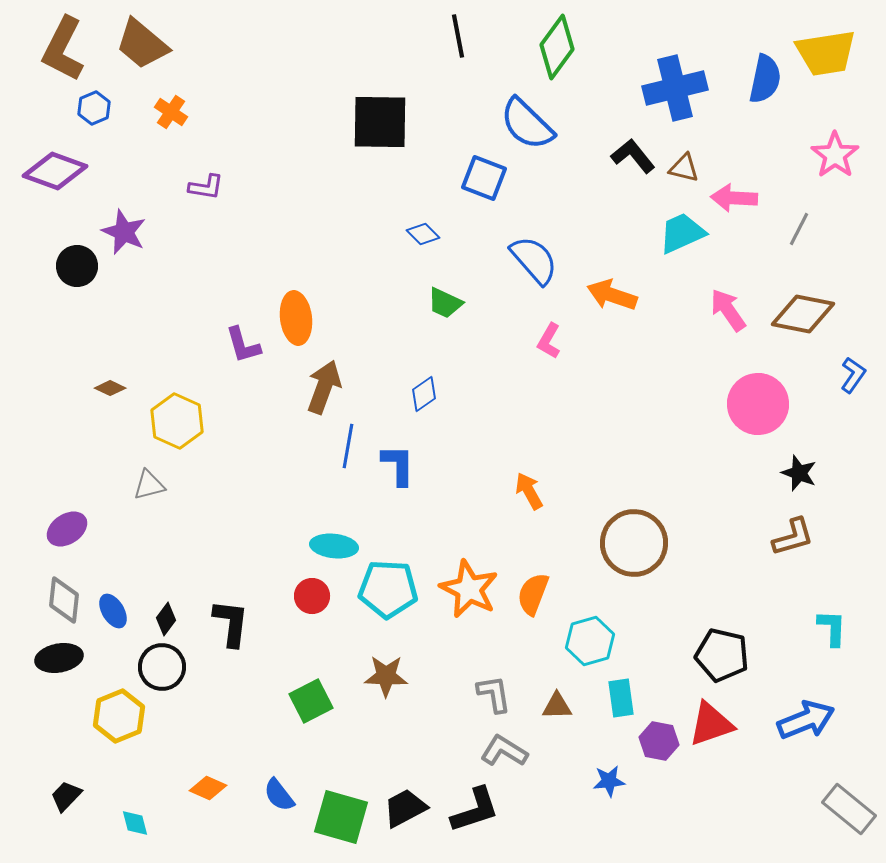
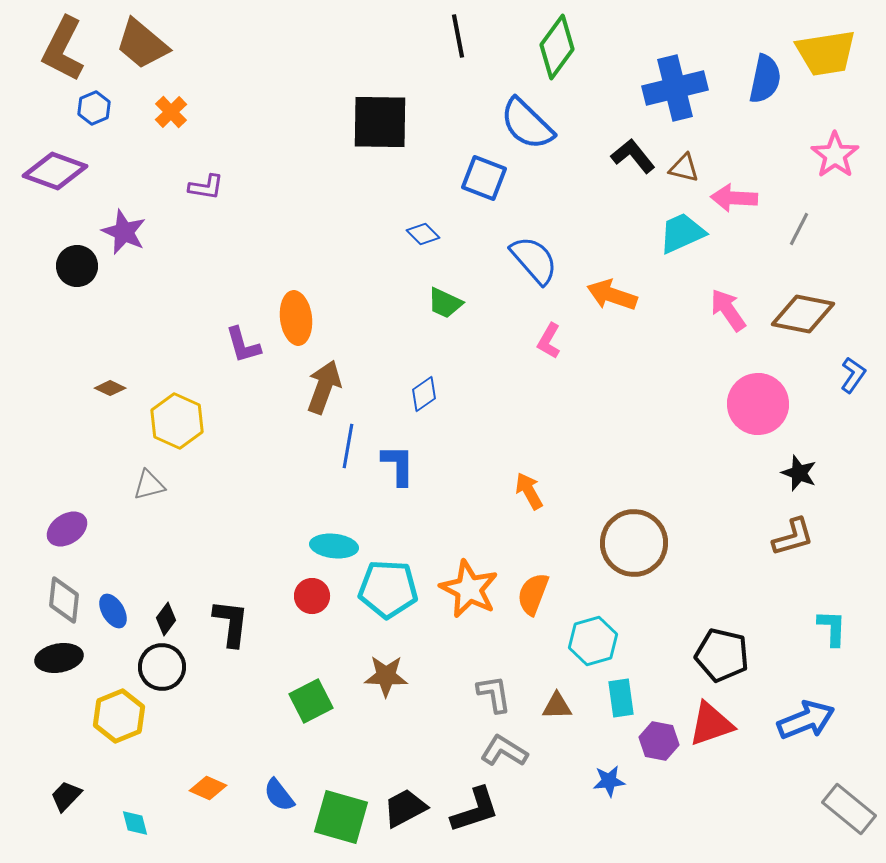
orange cross at (171, 112): rotated 12 degrees clockwise
cyan hexagon at (590, 641): moved 3 px right
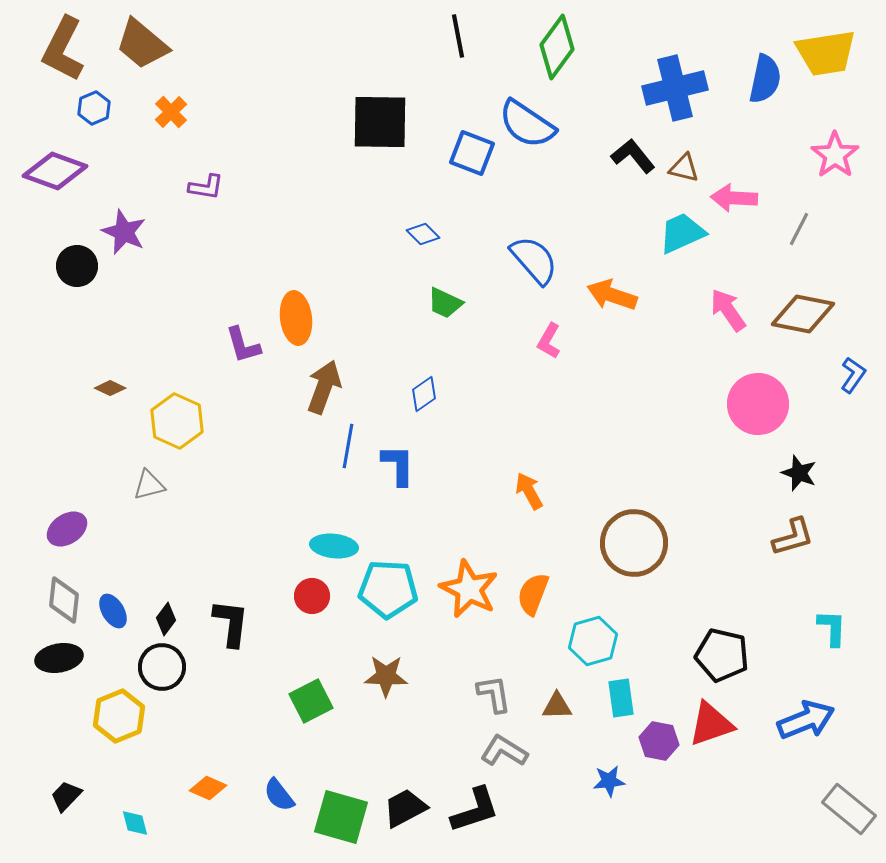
blue semicircle at (527, 124): rotated 10 degrees counterclockwise
blue square at (484, 178): moved 12 px left, 25 px up
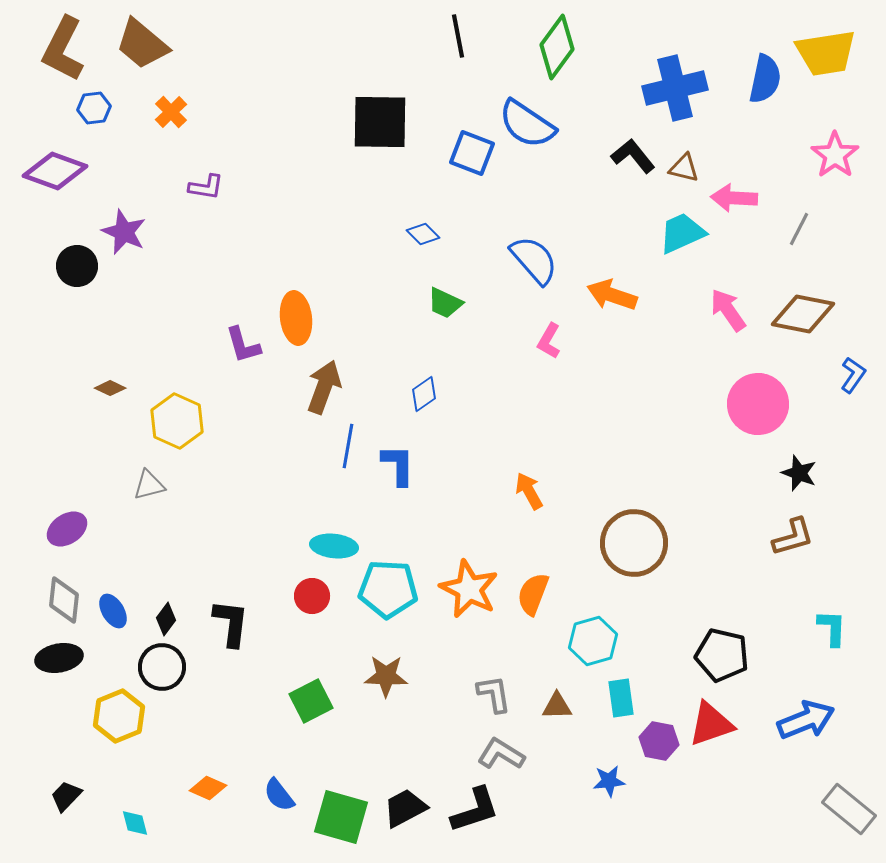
blue hexagon at (94, 108): rotated 16 degrees clockwise
gray L-shape at (504, 751): moved 3 px left, 3 px down
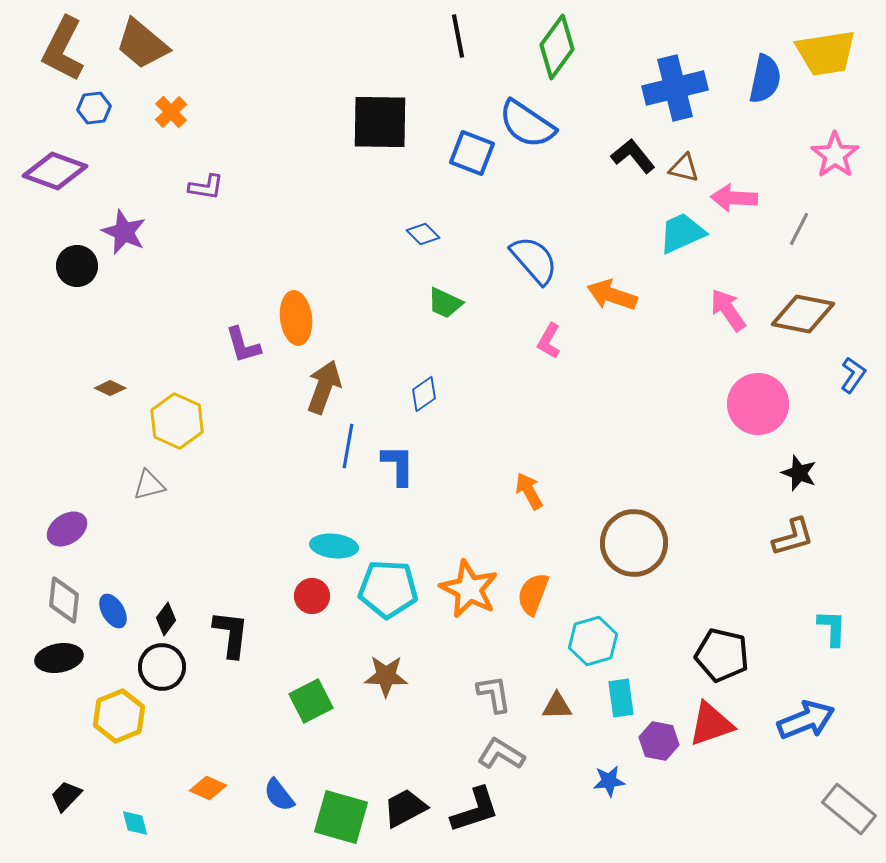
black L-shape at (231, 623): moved 11 px down
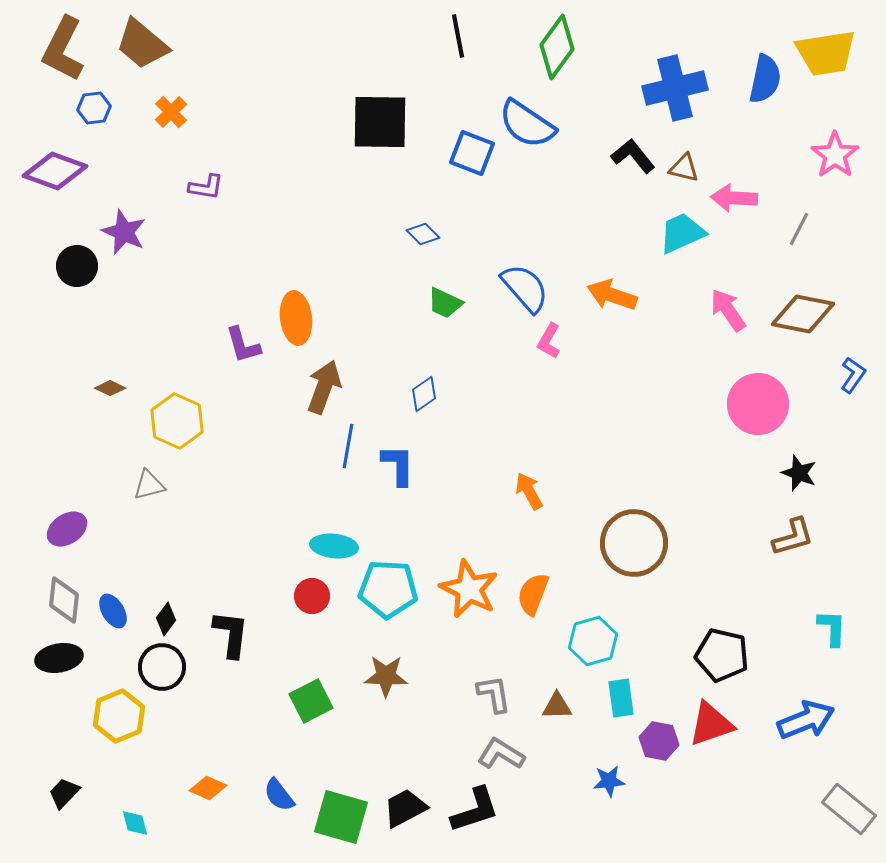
blue semicircle at (534, 260): moved 9 px left, 28 px down
black trapezoid at (66, 796): moved 2 px left, 3 px up
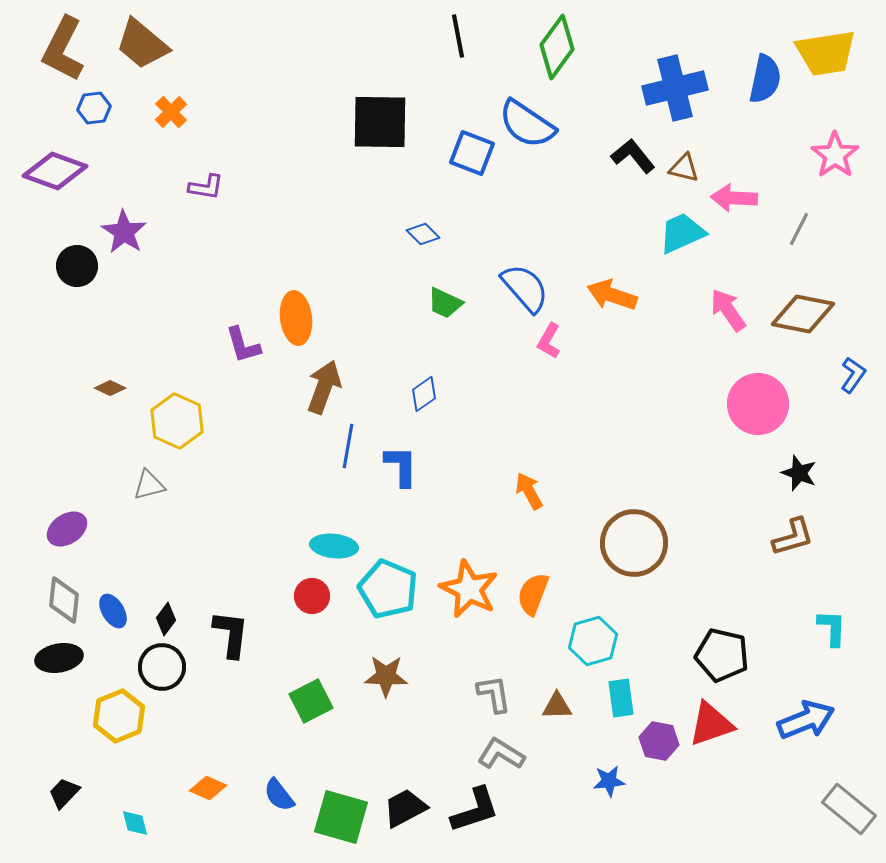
purple star at (124, 232): rotated 9 degrees clockwise
blue L-shape at (398, 465): moved 3 px right, 1 px down
cyan pentagon at (388, 589): rotated 20 degrees clockwise
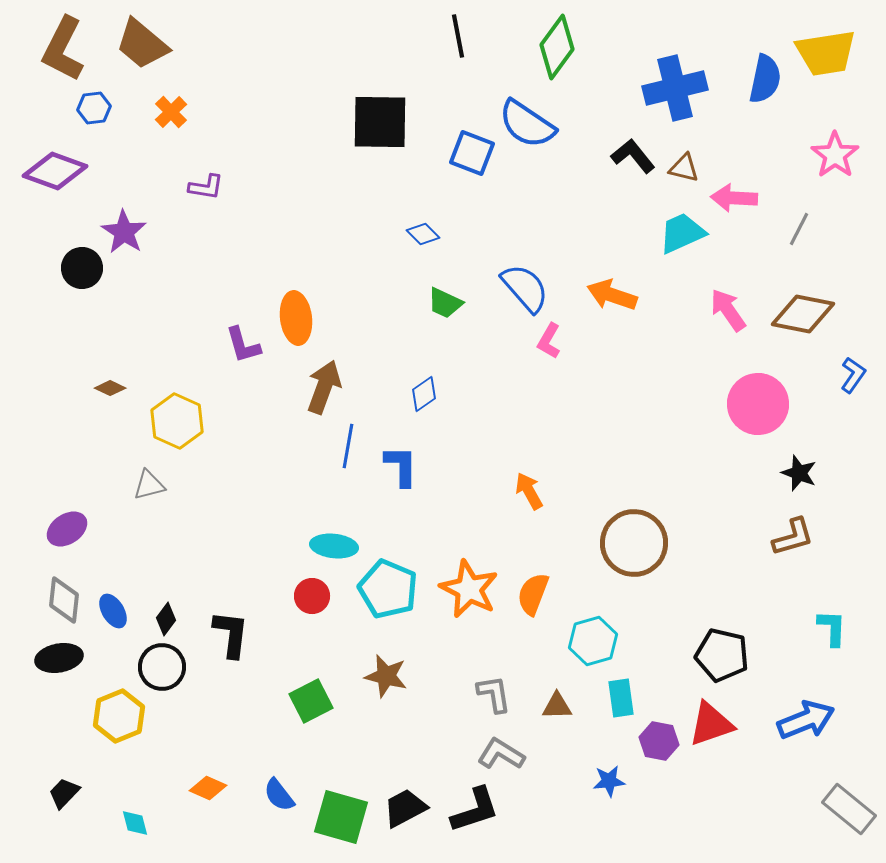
black circle at (77, 266): moved 5 px right, 2 px down
brown star at (386, 676): rotated 12 degrees clockwise
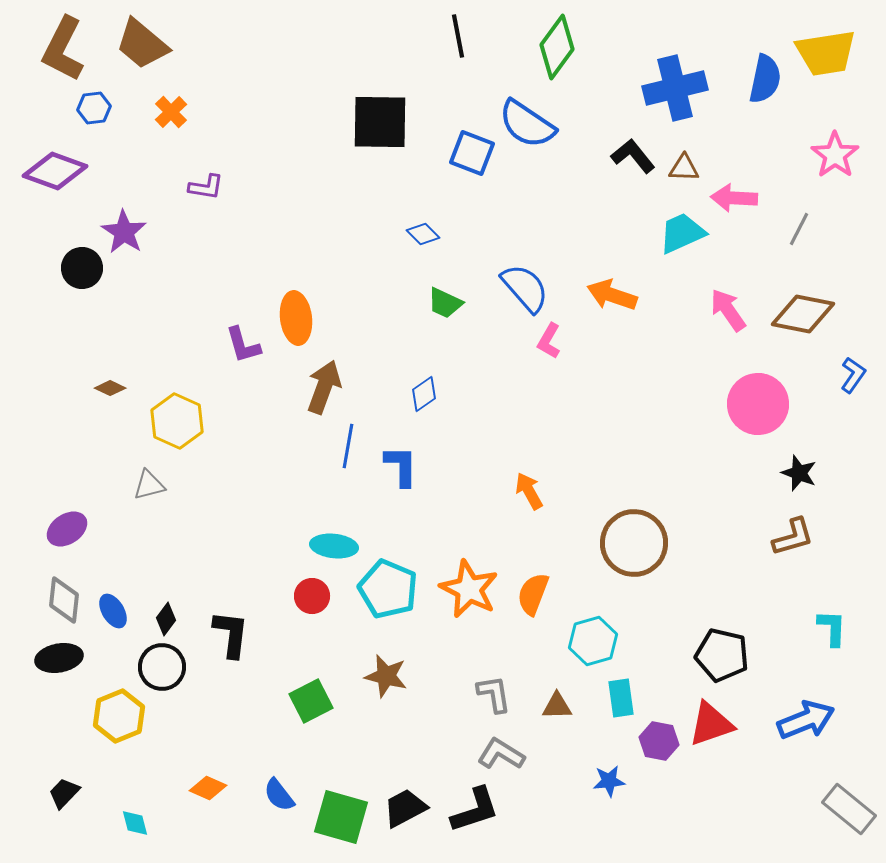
brown triangle at (684, 168): rotated 12 degrees counterclockwise
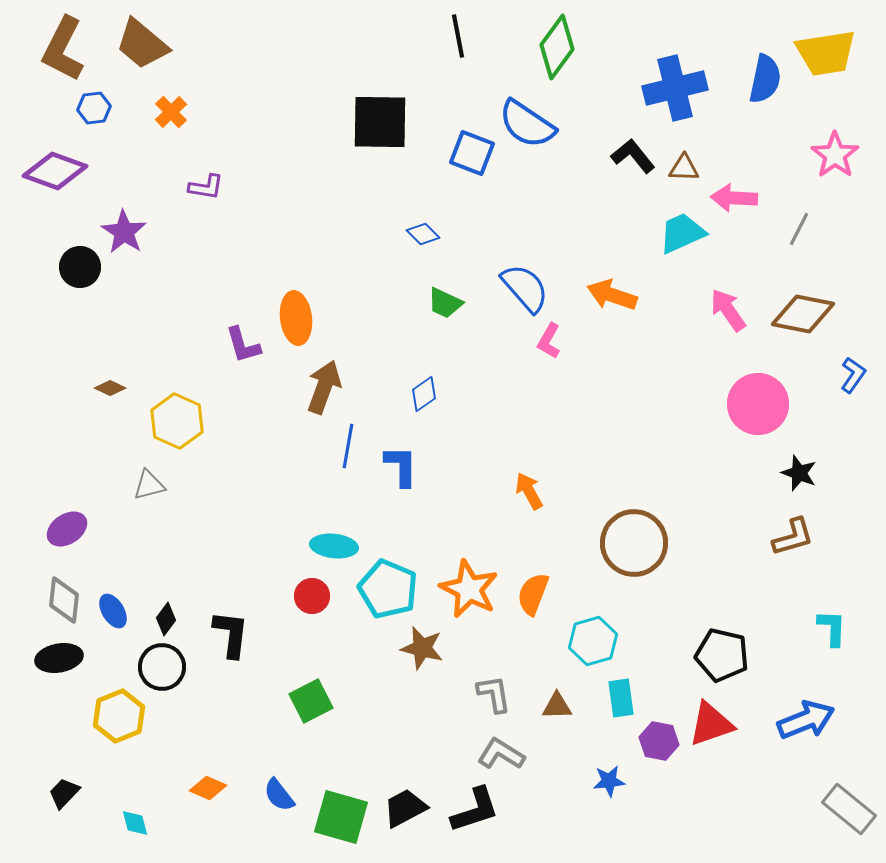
black circle at (82, 268): moved 2 px left, 1 px up
brown star at (386, 676): moved 36 px right, 28 px up
